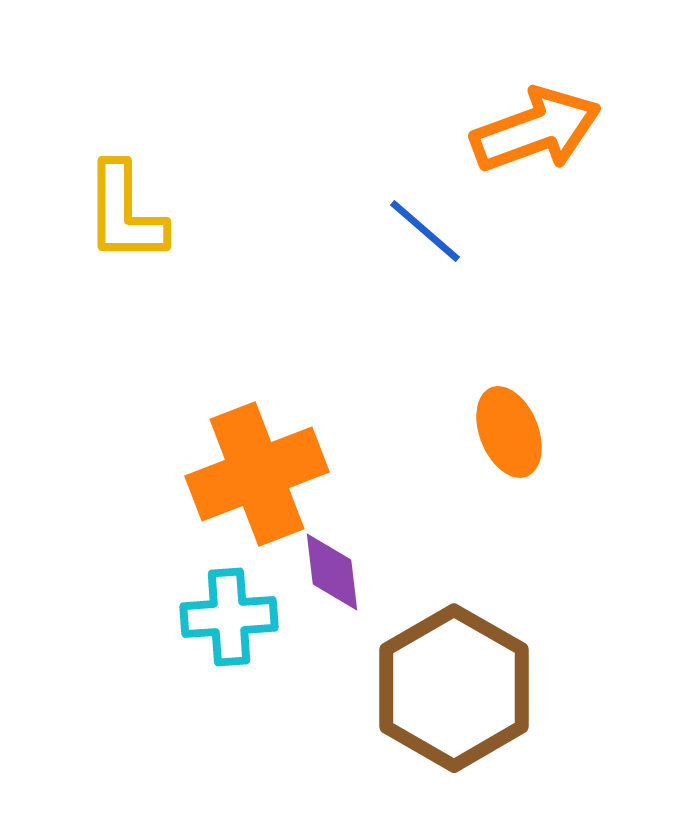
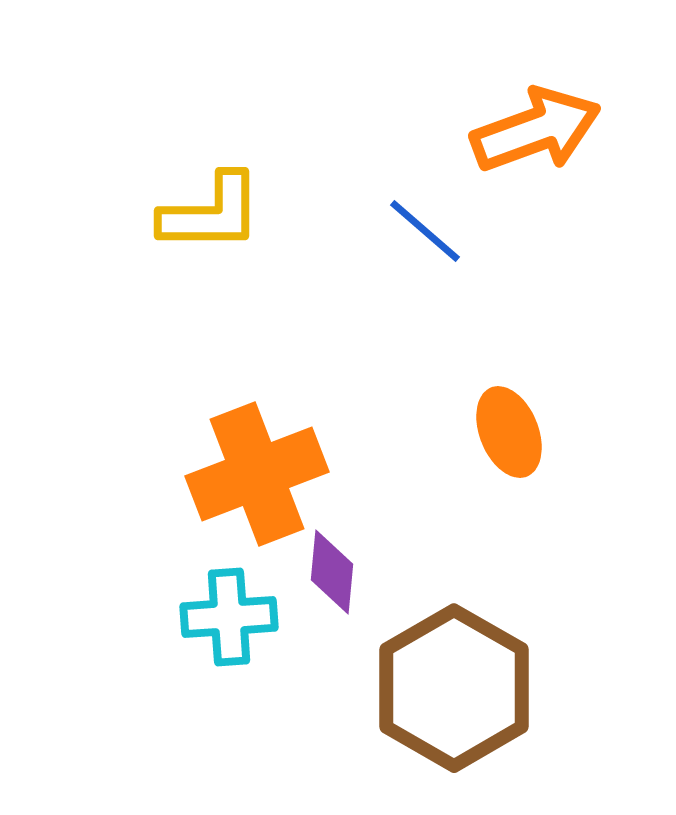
yellow L-shape: moved 86 px right; rotated 90 degrees counterclockwise
purple diamond: rotated 12 degrees clockwise
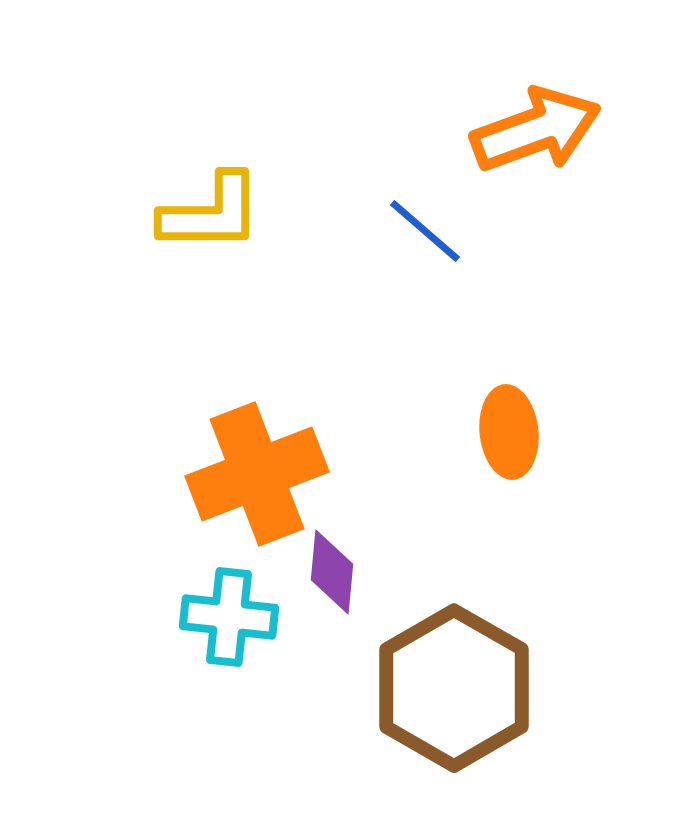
orange ellipse: rotated 16 degrees clockwise
cyan cross: rotated 10 degrees clockwise
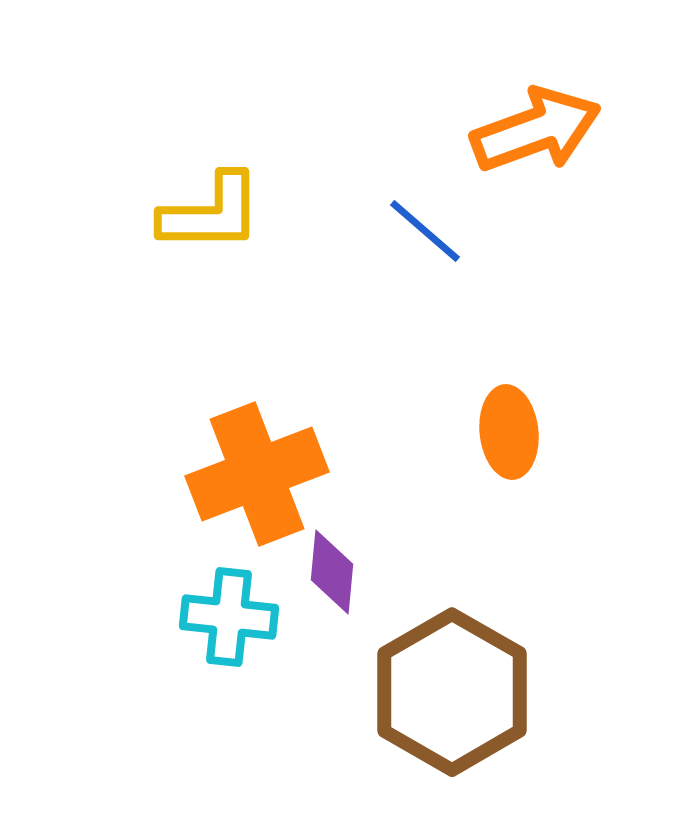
brown hexagon: moved 2 px left, 4 px down
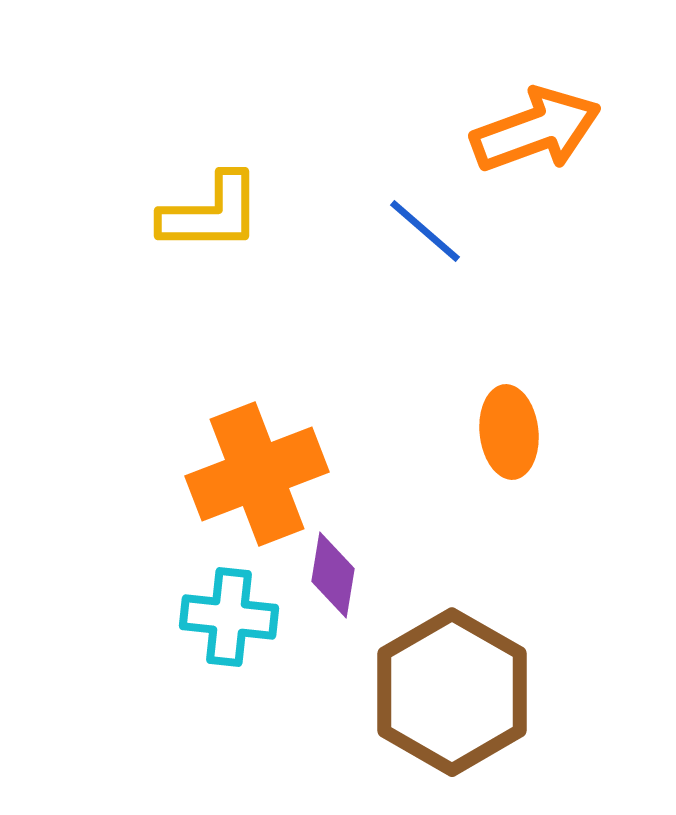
purple diamond: moved 1 px right, 3 px down; rotated 4 degrees clockwise
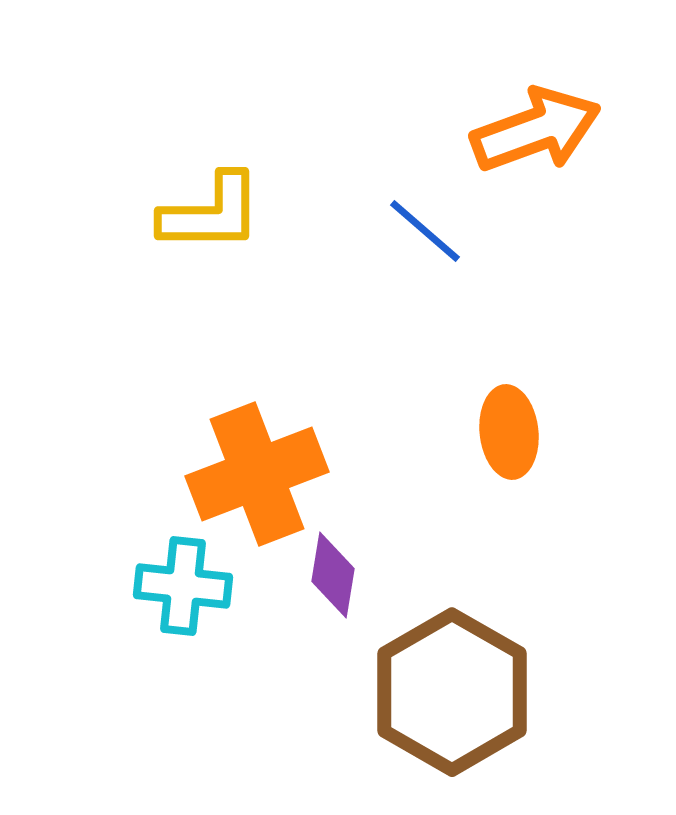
cyan cross: moved 46 px left, 31 px up
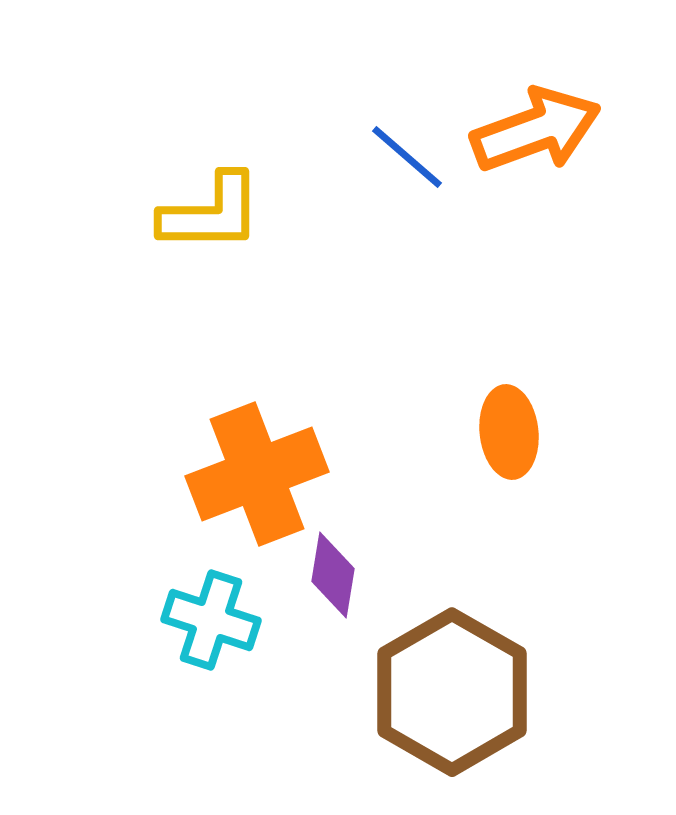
blue line: moved 18 px left, 74 px up
cyan cross: moved 28 px right, 34 px down; rotated 12 degrees clockwise
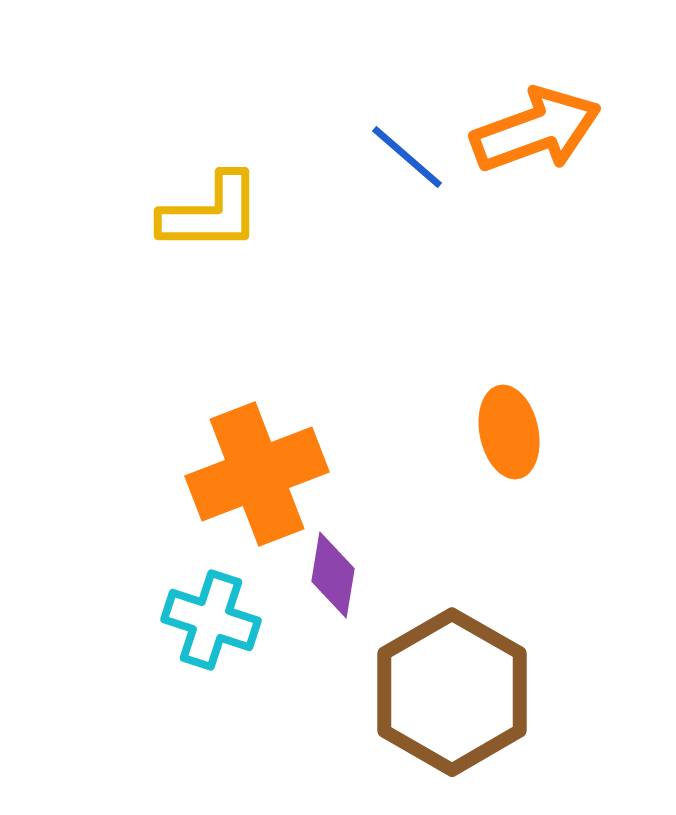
orange ellipse: rotated 6 degrees counterclockwise
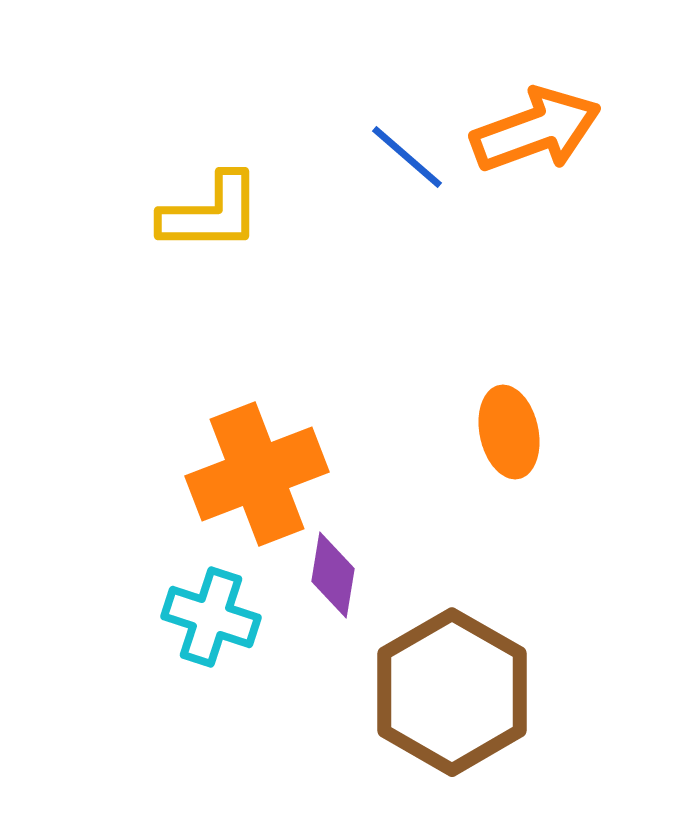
cyan cross: moved 3 px up
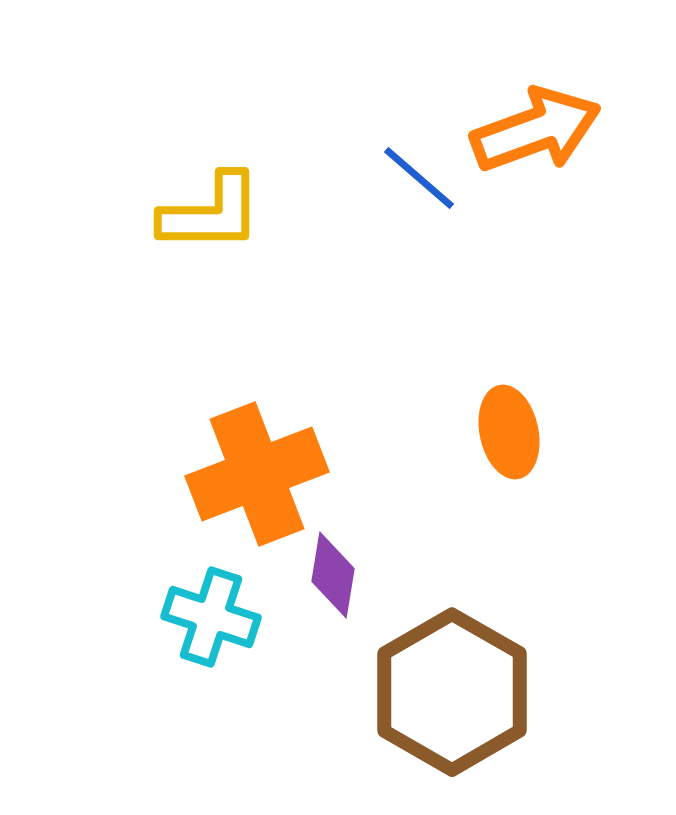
blue line: moved 12 px right, 21 px down
